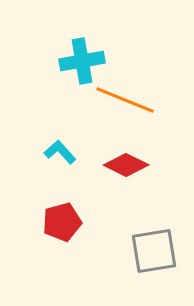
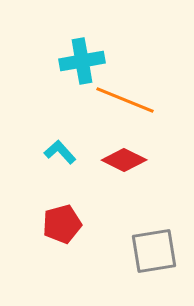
red diamond: moved 2 px left, 5 px up
red pentagon: moved 2 px down
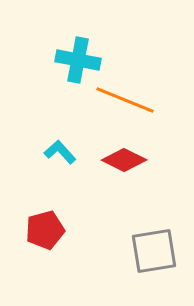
cyan cross: moved 4 px left, 1 px up; rotated 21 degrees clockwise
red pentagon: moved 17 px left, 6 px down
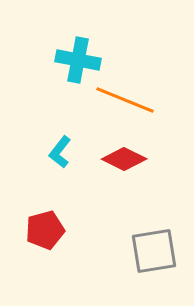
cyan L-shape: rotated 100 degrees counterclockwise
red diamond: moved 1 px up
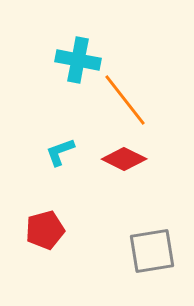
orange line: rotated 30 degrees clockwise
cyan L-shape: rotated 32 degrees clockwise
gray square: moved 2 px left
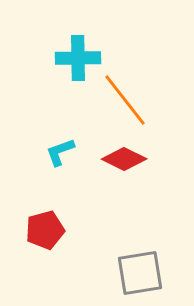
cyan cross: moved 2 px up; rotated 12 degrees counterclockwise
gray square: moved 12 px left, 22 px down
